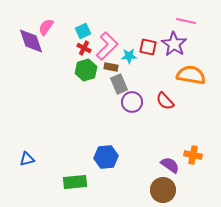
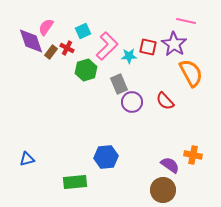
red cross: moved 17 px left
brown rectangle: moved 60 px left, 15 px up; rotated 64 degrees counterclockwise
orange semicircle: moved 2 px up; rotated 52 degrees clockwise
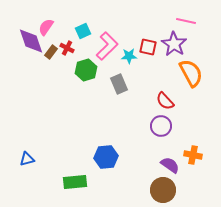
purple circle: moved 29 px right, 24 px down
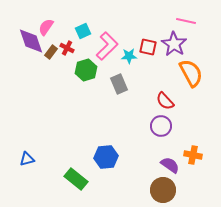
green rectangle: moved 1 px right, 3 px up; rotated 45 degrees clockwise
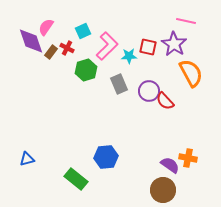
purple circle: moved 12 px left, 35 px up
orange cross: moved 5 px left, 3 px down
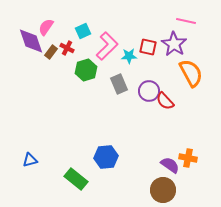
blue triangle: moved 3 px right, 1 px down
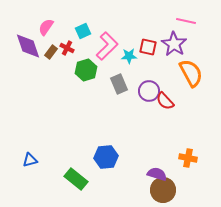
purple diamond: moved 3 px left, 5 px down
purple semicircle: moved 13 px left, 9 px down; rotated 18 degrees counterclockwise
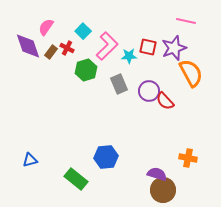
cyan square: rotated 21 degrees counterclockwise
purple star: moved 4 px down; rotated 20 degrees clockwise
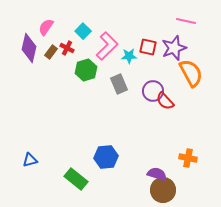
purple diamond: moved 1 px right, 2 px down; rotated 32 degrees clockwise
purple circle: moved 4 px right
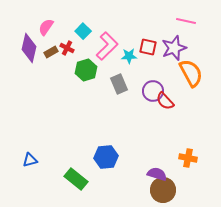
brown rectangle: rotated 24 degrees clockwise
